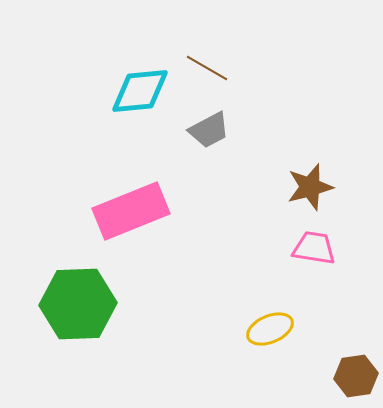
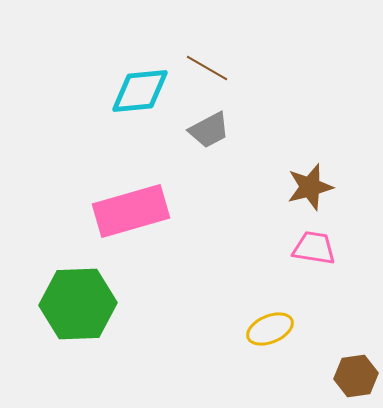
pink rectangle: rotated 6 degrees clockwise
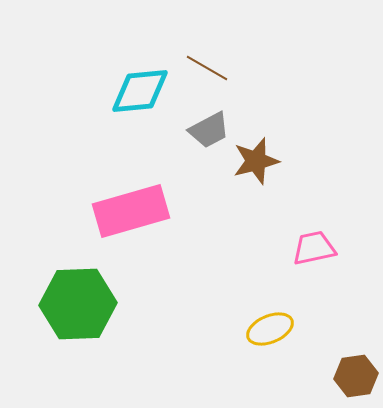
brown star: moved 54 px left, 26 px up
pink trapezoid: rotated 21 degrees counterclockwise
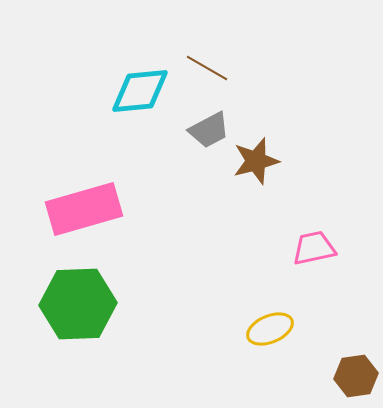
pink rectangle: moved 47 px left, 2 px up
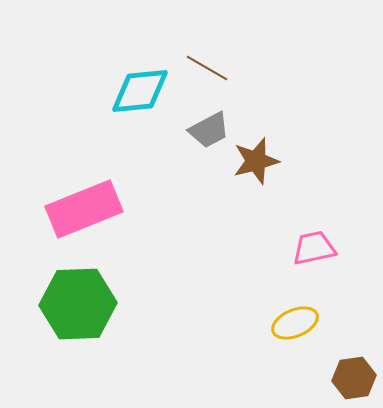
pink rectangle: rotated 6 degrees counterclockwise
yellow ellipse: moved 25 px right, 6 px up
brown hexagon: moved 2 px left, 2 px down
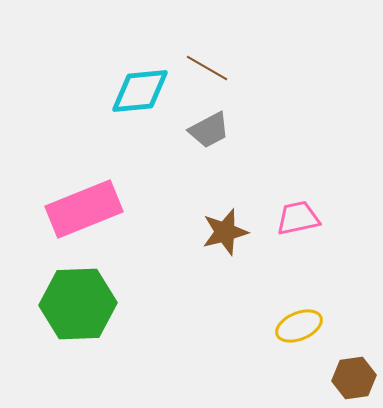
brown star: moved 31 px left, 71 px down
pink trapezoid: moved 16 px left, 30 px up
yellow ellipse: moved 4 px right, 3 px down
